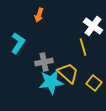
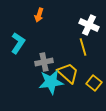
white cross: moved 4 px left, 1 px up; rotated 12 degrees counterclockwise
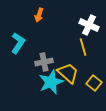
cyan star: rotated 15 degrees counterclockwise
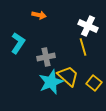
orange arrow: rotated 96 degrees counterclockwise
white cross: moved 1 px left, 1 px down
gray cross: moved 2 px right, 5 px up
yellow trapezoid: moved 3 px down
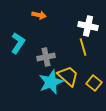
white cross: rotated 12 degrees counterclockwise
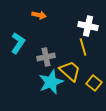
yellow trapezoid: moved 2 px right, 5 px up
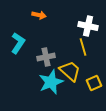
yellow square: rotated 28 degrees clockwise
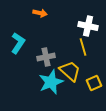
orange arrow: moved 1 px right, 2 px up
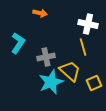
white cross: moved 2 px up
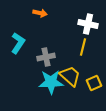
yellow line: rotated 30 degrees clockwise
yellow trapezoid: moved 5 px down
cyan star: rotated 20 degrees clockwise
